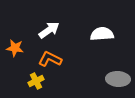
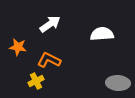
white arrow: moved 1 px right, 6 px up
orange star: moved 3 px right, 1 px up
orange L-shape: moved 1 px left, 1 px down
gray ellipse: moved 4 px down
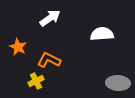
white arrow: moved 6 px up
orange star: rotated 18 degrees clockwise
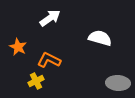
white semicircle: moved 2 px left, 4 px down; rotated 20 degrees clockwise
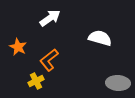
orange L-shape: rotated 65 degrees counterclockwise
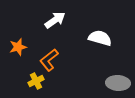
white arrow: moved 5 px right, 2 px down
orange star: rotated 30 degrees clockwise
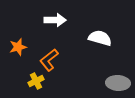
white arrow: rotated 35 degrees clockwise
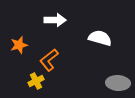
orange star: moved 1 px right, 2 px up
